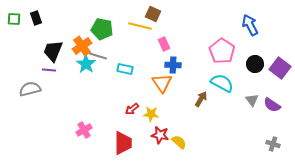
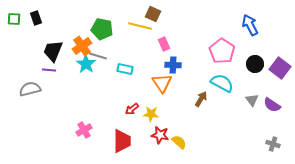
red trapezoid: moved 1 px left, 2 px up
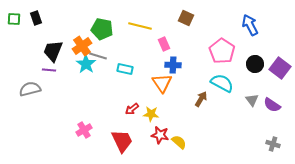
brown square: moved 33 px right, 4 px down
red trapezoid: rotated 25 degrees counterclockwise
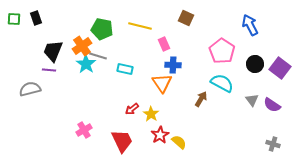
yellow star: rotated 28 degrees clockwise
red star: rotated 30 degrees clockwise
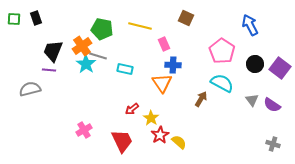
yellow star: moved 4 px down
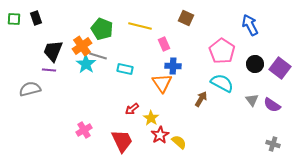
green pentagon: rotated 10 degrees clockwise
blue cross: moved 1 px down
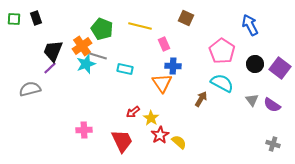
cyan star: rotated 18 degrees clockwise
purple line: moved 1 px right, 2 px up; rotated 48 degrees counterclockwise
red arrow: moved 1 px right, 3 px down
pink cross: rotated 28 degrees clockwise
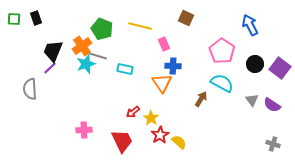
gray semicircle: rotated 80 degrees counterclockwise
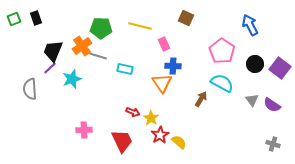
green square: rotated 24 degrees counterclockwise
green pentagon: moved 1 px left, 1 px up; rotated 20 degrees counterclockwise
cyan star: moved 14 px left, 15 px down
red arrow: rotated 120 degrees counterclockwise
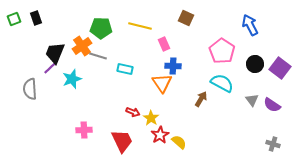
black trapezoid: moved 2 px right, 2 px down
